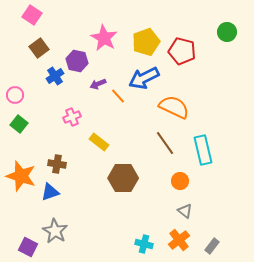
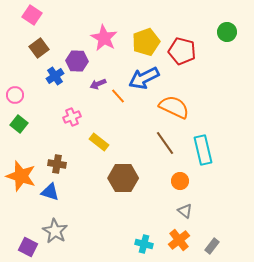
purple hexagon: rotated 10 degrees counterclockwise
blue triangle: rotated 36 degrees clockwise
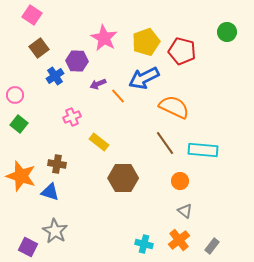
cyan rectangle: rotated 72 degrees counterclockwise
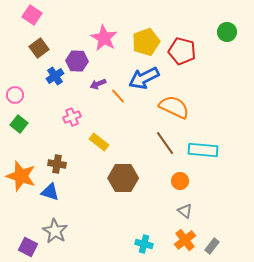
orange cross: moved 6 px right
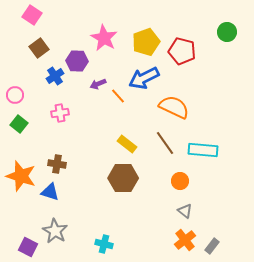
pink cross: moved 12 px left, 4 px up; rotated 12 degrees clockwise
yellow rectangle: moved 28 px right, 2 px down
cyan cross: moved 40 px left
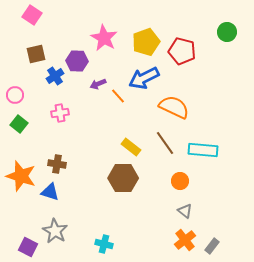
brown square: moved 3 px left, 6 px down; rotated 24 degrees clockwise
yellow rectangle: moved 4 px right, 3 px down
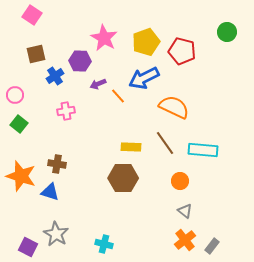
purple hexagon: moved 3 px right
pink cross: moved 6 px right, 2 px up
yellow rectangle: rotated 36 degrees counterclockwise
gray star: moved 1 px right, 3 px down
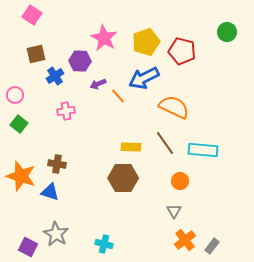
gray triangle: moved 11 px left; rotated 21 degrees clockwise
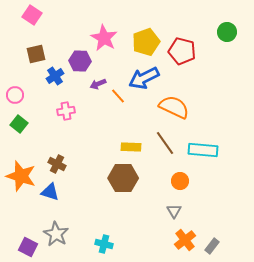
brown cross: rotated 18 degrees clockwise
